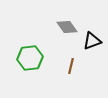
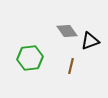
gray diamond: moved 4 px down
black triangle: moved 2 px left
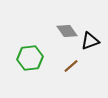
brown line: rotated 35 degrees clockwise
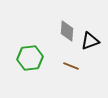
gray diamond: rotated 40 degrees clockwise
brown line: rotated 63 degrees clockwise
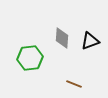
gray diamond: moved 5 px left, 7 px down
brown line: moved 3 px right, 18 px down
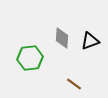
brown line: rotated 14 degrees clockwise
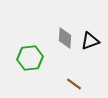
gray diamond: moved 3 px right
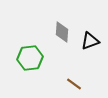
gray diamond: moved 3 px left, 6 px up
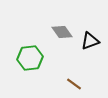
gray diamond: rotated 40 degrees counterclockwise
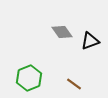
green hexagon: moved 1 px left, 20 px down; rotated 15 degrees counterclockwise
